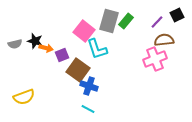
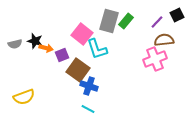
pink square: moved 2 px left, 3 px down
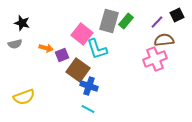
black star: moved 13 px left, 18 px up
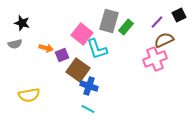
black square: moved 2 px right
green rectangle: moved 6 px down
brown semicircle: rotated 18 degrees counterclockwise
yellow semicircle: moved 5 px right, 2 px up; rotated 10 degrees clockwise
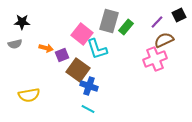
black star: moved 1 px up; rotated 14 degrees counterclockwise
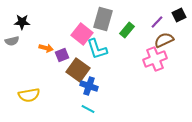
gray rectangle: moved 6 px left, 2 px up
green rectangle: moved 1 px right, 3 px down
gray semicircle: moved 3 px left, 3 px up
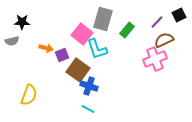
yellow semicircle: rotated 60 degrees counterclockwise
